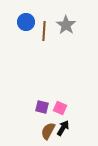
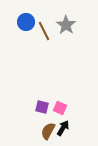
brown line: rotated 30 degrees counterclockwise
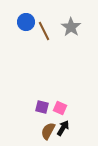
gray star: moved 5 px right, 2 px down
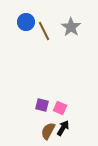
purple square: moved 2 px up
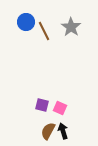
black arrow: moved 3 px down; rotated 49 degrees counterclockwise
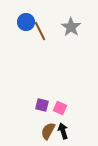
brown line: moved 4 px left
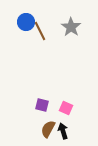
pink square: moved 6 px right
brown semicircle: moved 2 px up
